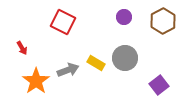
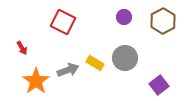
yellow rectangle: moved 1 px left
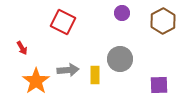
purple circle: moved 2 px left, 4 px up
gray circle: moved 5 px left, 1 px down
yellow rectangle: moved 12 px down; rotated 60 degrees clockwise
gray arrow: rotated 15 degrees clockwise
purple square: rotated 36 degrees clockwise
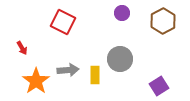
purple square: moved 1 px down; rotated 30 degrees counterclockwise
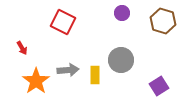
brown hexagon: rotated 15 degrees counterclockwise
gray circle: moved 1 px right, 1 px down
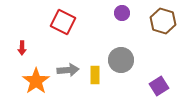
red arrow: rotated 32 degrees clockwise
